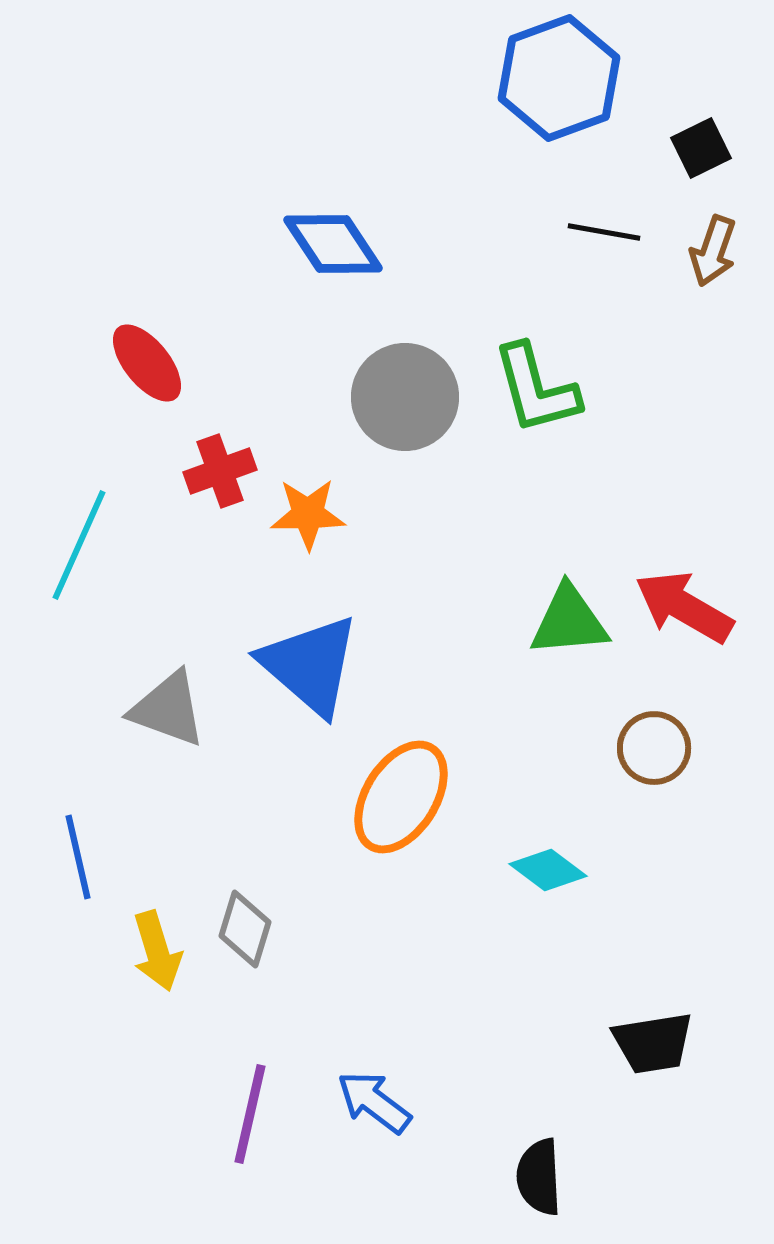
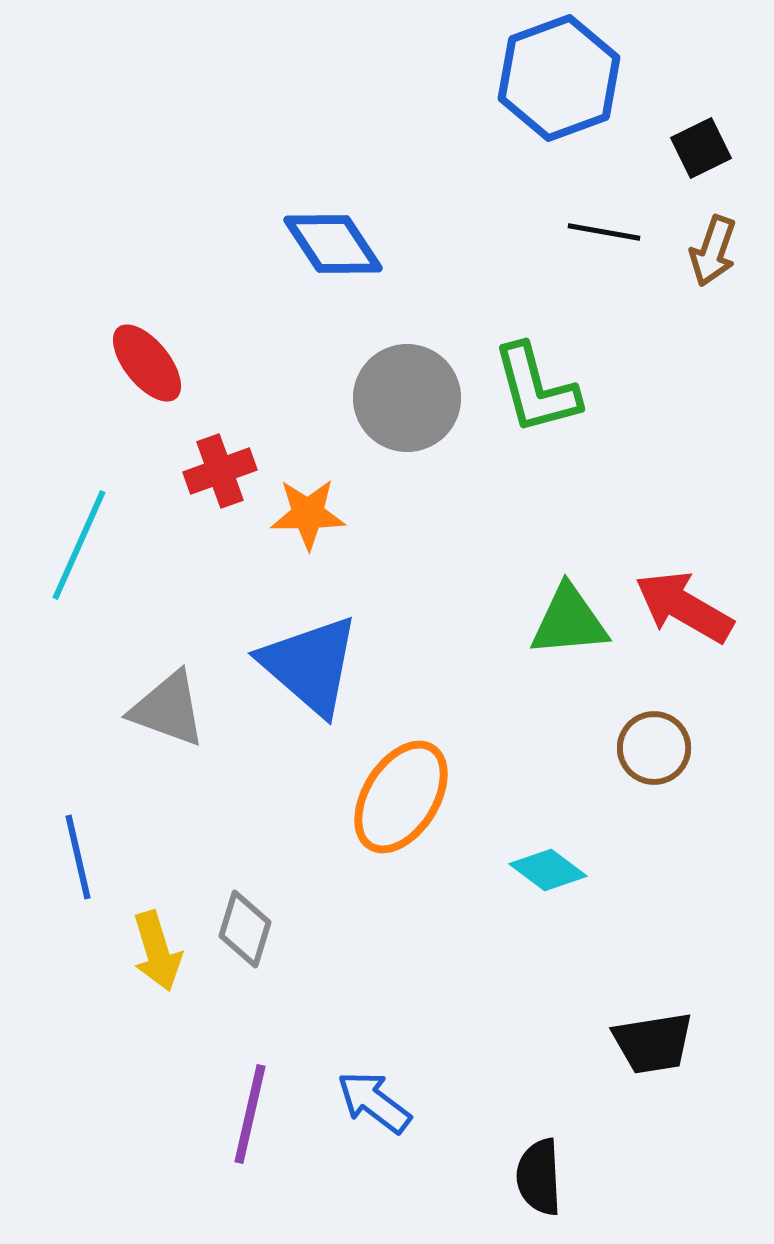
gray circle: moved 2 px right, 1 px down
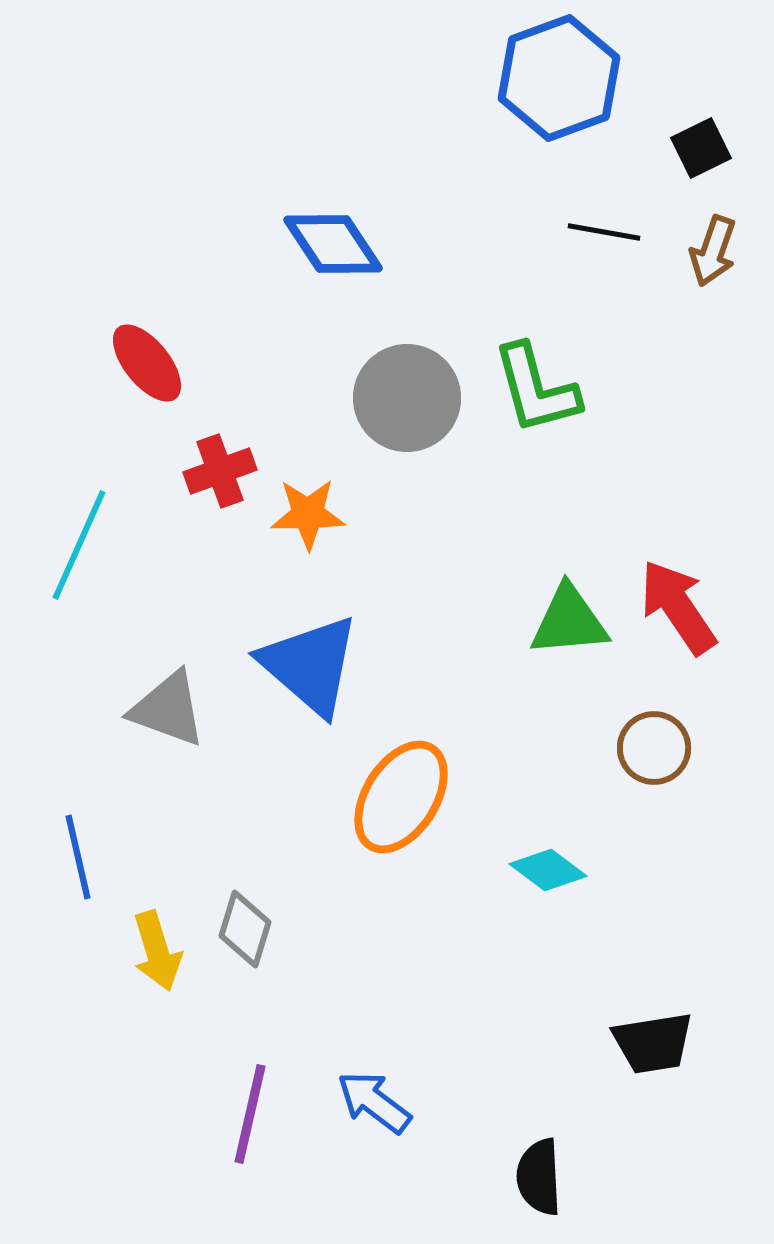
red arrow: moved 6 px left; rotated 26 degrees clockwise
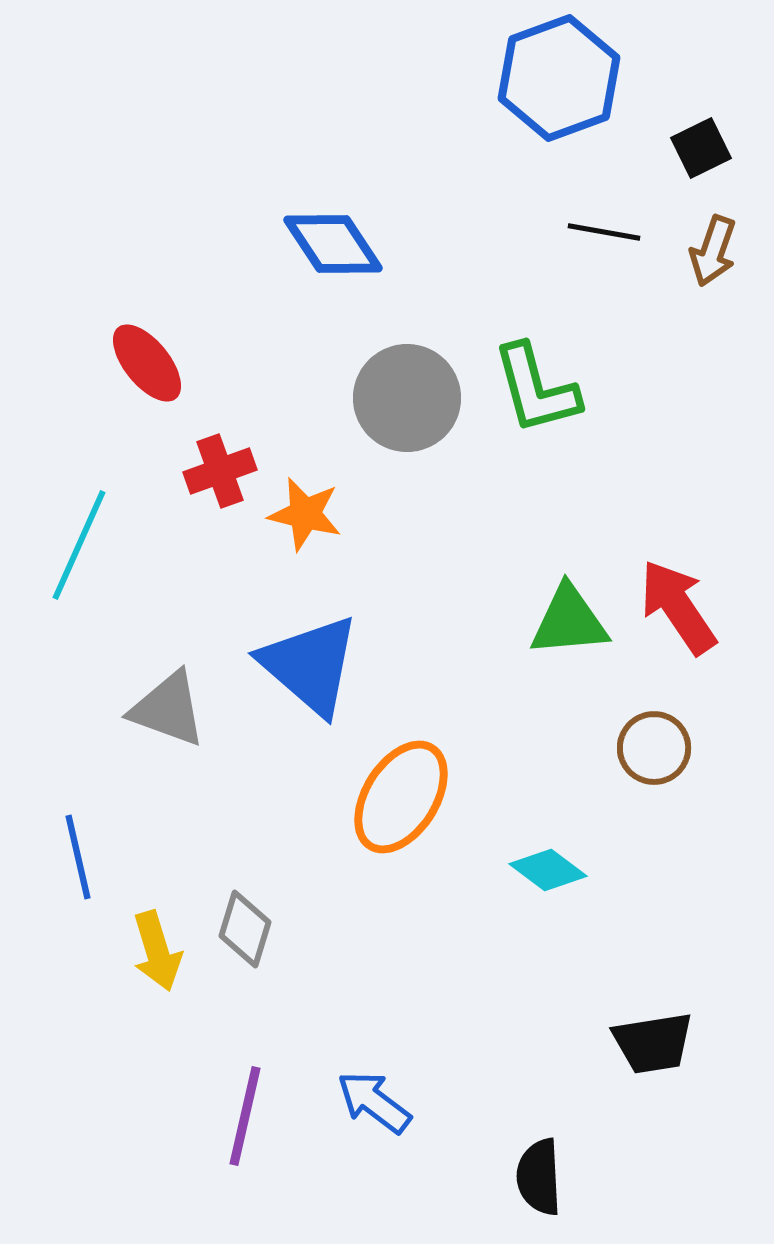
orange star: moved 3 px left; rotated 14 degrees clockwise
purple line: moved 5 px left, 2 px down
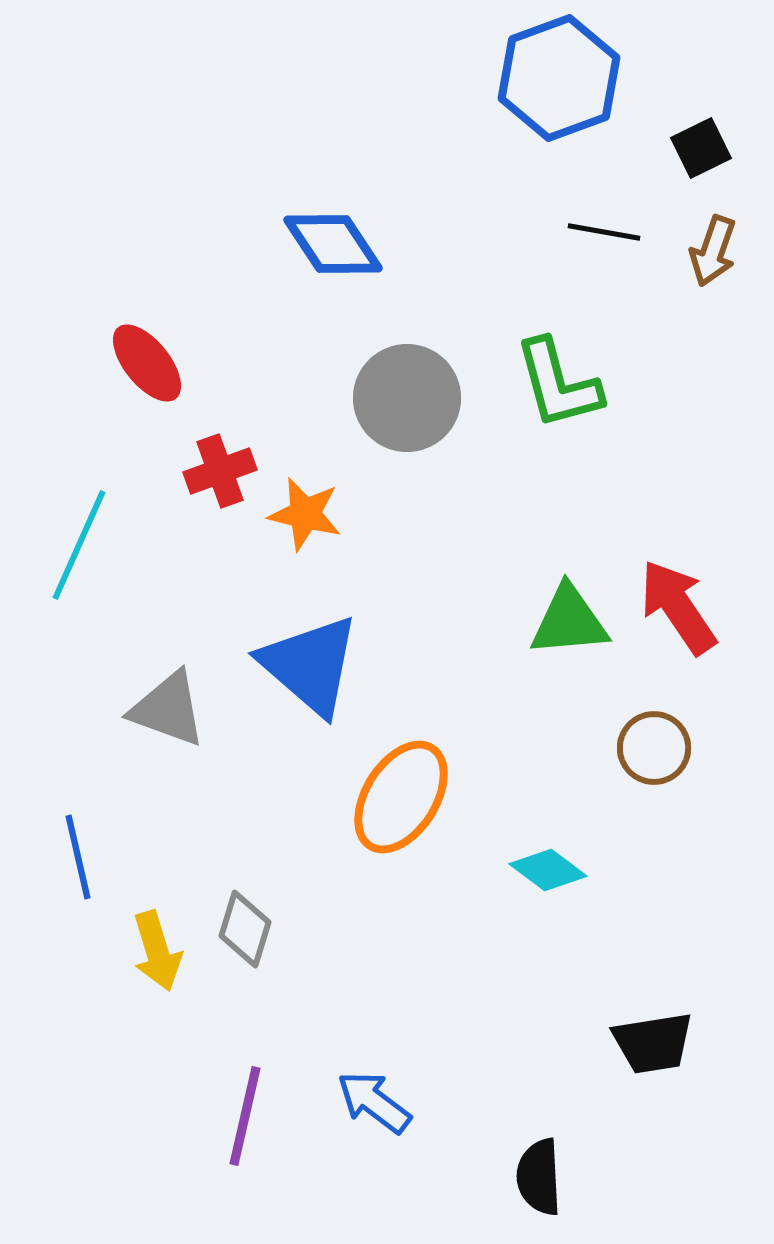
green L-shape: moved 22 px right, 5 px up
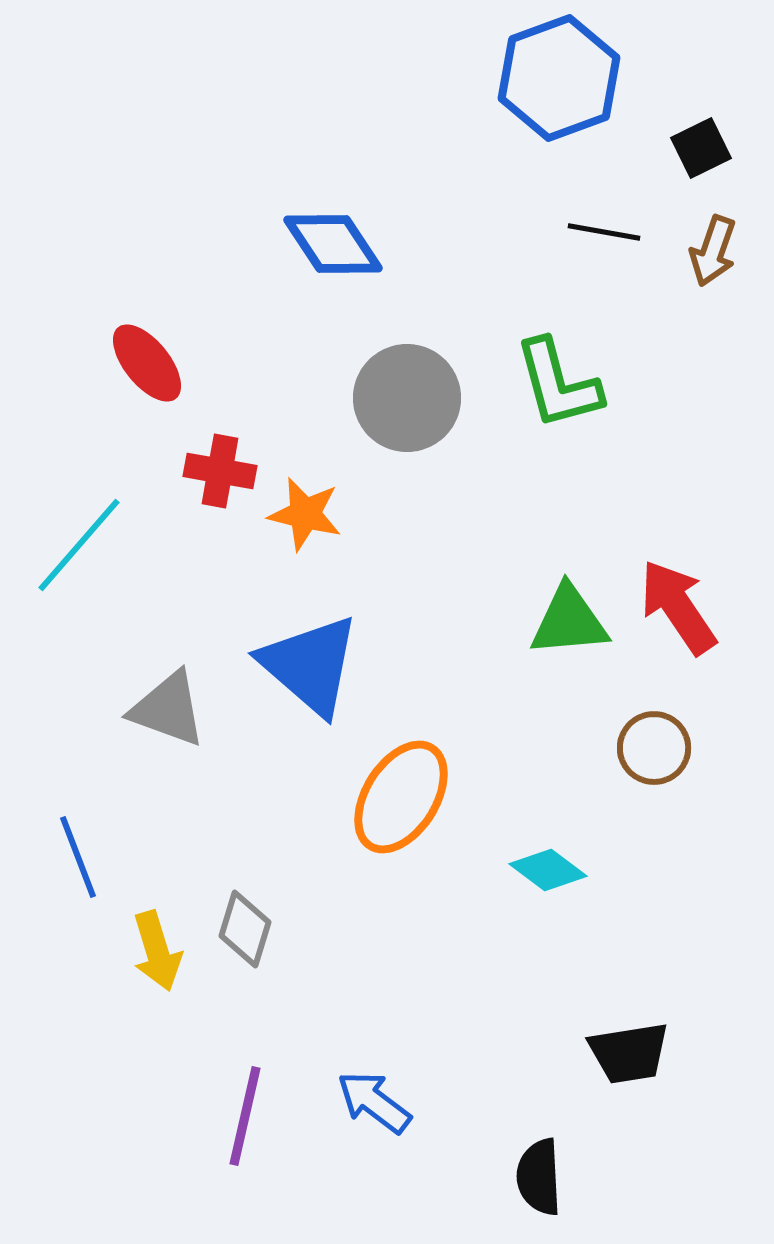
red cross: rotated 30 degrees clockwise
cyan line: rotated 17 degrees clockwise
blue line: rotated 8 degrees counterclockwise
black trapezoid: moved 24 px left, 10 px down
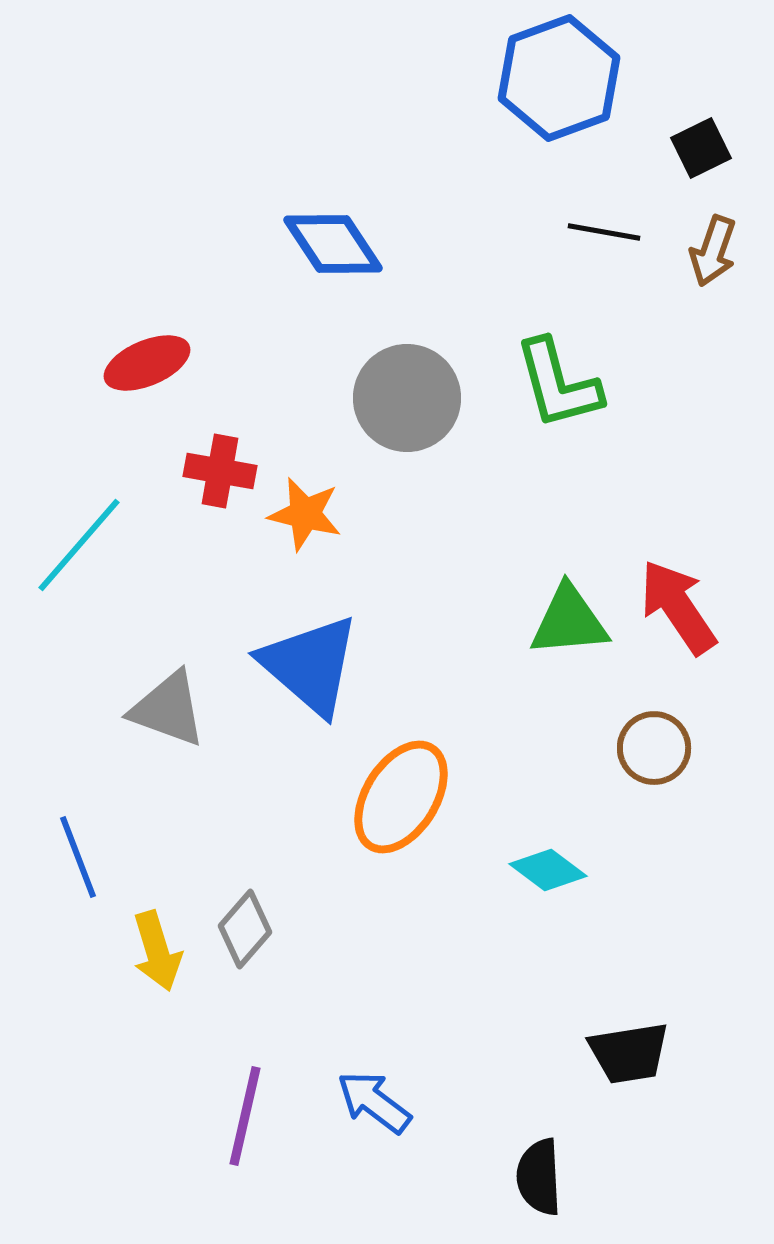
red ellipse: rotated 74 degrees counterclockwise
gray diamond: rotated 24 degrees clockwise
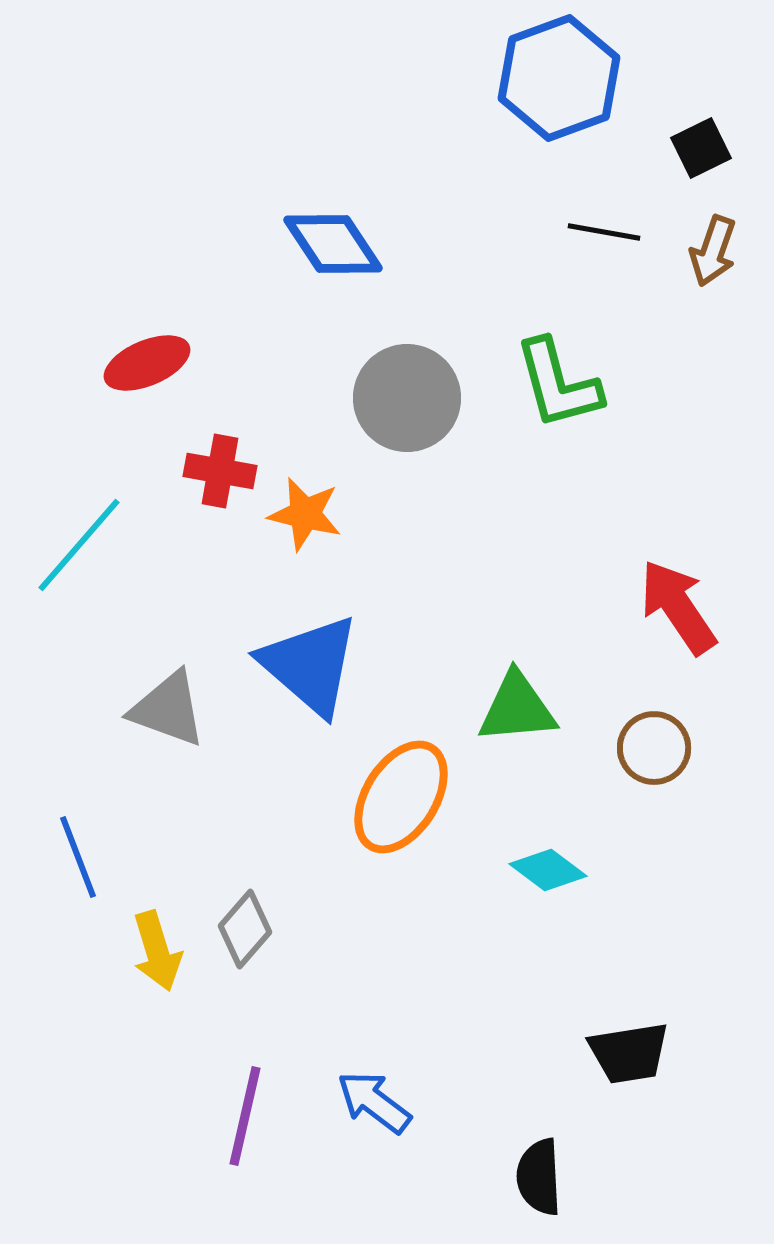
green triangle: moved 52 px left, 87 px down
